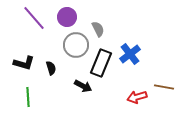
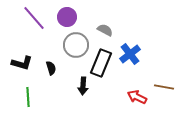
gray semicircle: moved 7 px right, 1 px down; rotated 35 degrees counterclockwise
black L-shape: moved 2 px left
black arrow: rotated 66 degrees clockwise
red arrow: rotated 42 degrees clockwise
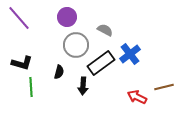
purple line: moved 15 px left
black rectangle: rotated 32 degrees clockwise
black semicircle: moved 8 px right, 4 px down; rotated 32 degrees clockwise
brown line: rotated 24 degrees counterclockwise
green line: moved 3 px right, 10 px up
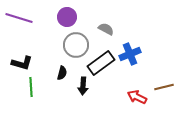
purple line: rotated 32 degrees counterclockwise
gray semicircle: moved 1 px right, 1 px up
blue cross: rotated 15 degrees clockwise
black semicircle: moved 3 px right, 1 px down
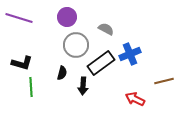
brown line: moved 6 px up
red arrow: moved 2 px left, 2 px down
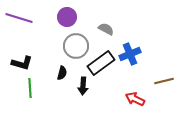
gray circle: moved 1 px down
green line: moved 1 px left, 1 px down
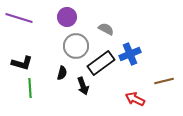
black arrow: rotated 24 degrees counterclockwise
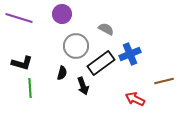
purple circle: moved 5 px left, 3 px up
